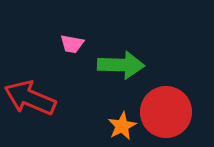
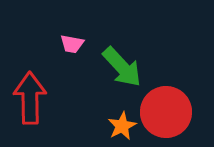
green arrow: moved 1 px right, 2 px down; rotated 45 degrees clockwise
red arrow: rotated 66 degrees clockwise
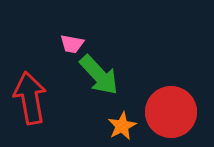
green arrow: moved 23 px left, 8 px down
red arrow: rotated 9 degrees counterclockwise
red circle: moved 5 px right
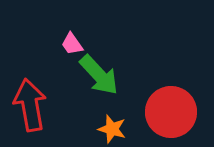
pink trapezoid: rotated 45 degrees clockwise
red arrow: moved 7 px down
orange star: moved 10 px left, 3 px down; rotated 28 degrees counterclockwise
